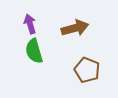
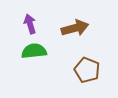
green semicircle: rotated 100 degrees clockwise
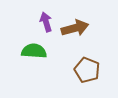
purple arrow: moved 16 px right, 2 px up
green semicircle: rotated 10 degrees clockwise
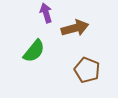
purple arrow: moved 9 px up
green semicircle: rotated 125 degrees clockwise
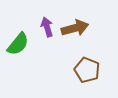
purple arrow: moved 1 px right, 14 px down
green semicircle: moved 16 px left, 7 px up
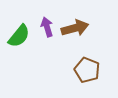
green semicircle: moved 1 px right, 8 px up
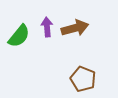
purple arrow: rotated 12 degrees clockwise
brown pentagon: moved 4 px left, 9 px down
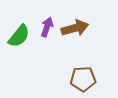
purple arrow: rotated 24 degrees clockwise
brown pentagon: rotated 25 degrees counterclockwise
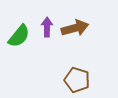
purple arrow: rotated 18 degrees counterclockwise
brown pentagon: moved 6 px left, 1 px down; rotated 20 degrees clockwise
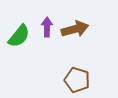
brown arrow: moved 1 px down
